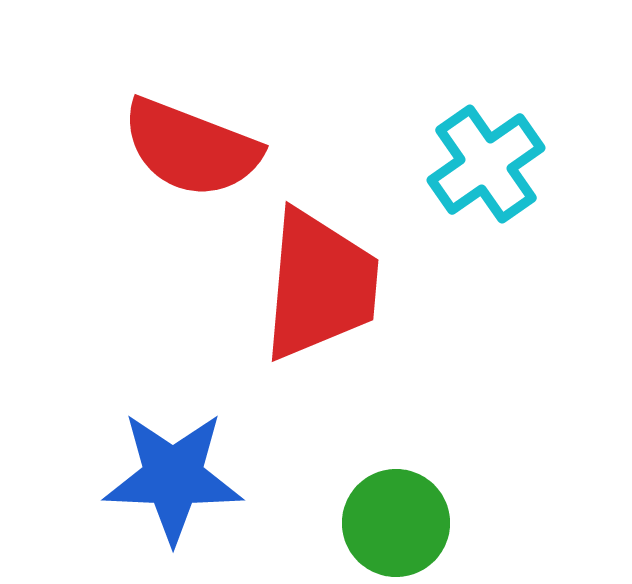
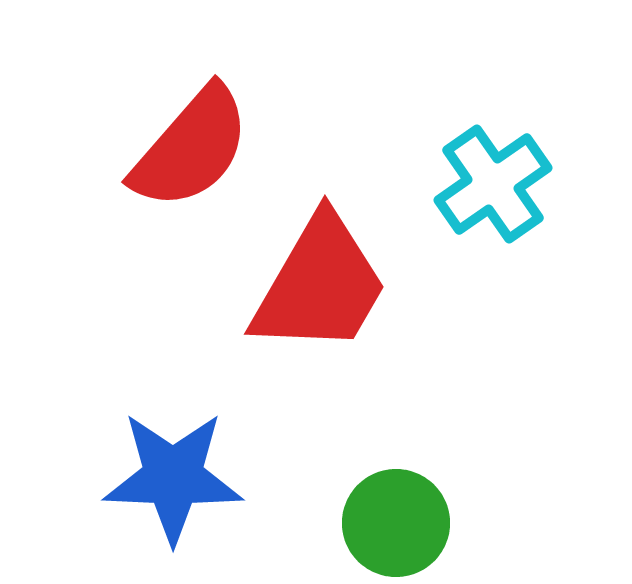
red semicircle: rotated 70 degrees counterclockwise
cyan cross: moved 7 px right, 20 px down
red trapezoid: rotated 25 degrees clockwise
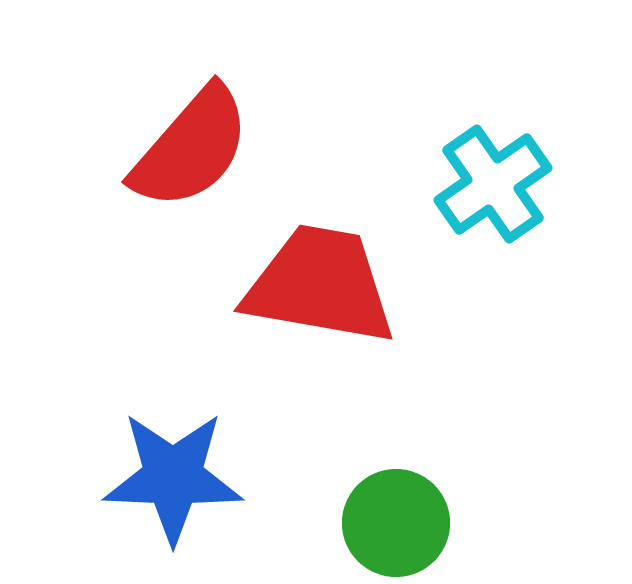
red trapezoid: rotated 110 degrees counterclockwise
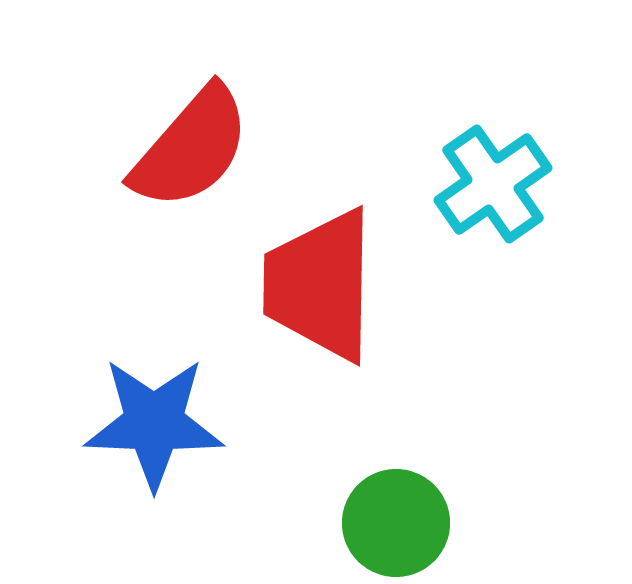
red trapezoid: rotated 99 degrees counterclockwise
blue star: moved 19 px left, 54 px up
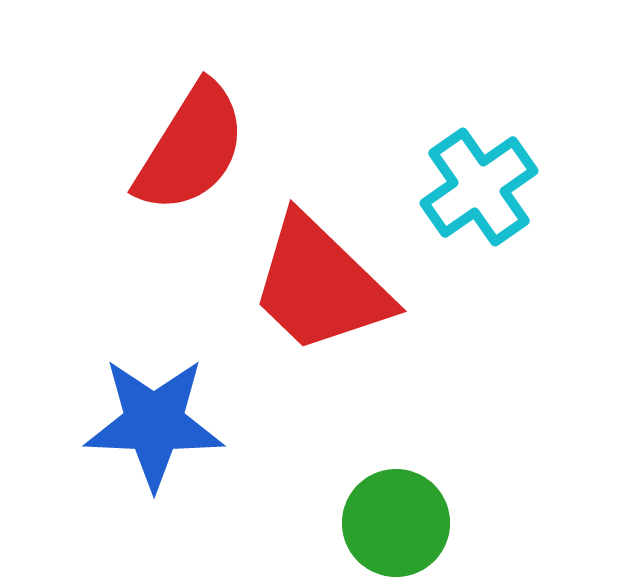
red semicircle: rotated 9 degrees counterclockwise
cyan cross: moved 14 px left, 3 px down
red trapezoid: rotated 47 degrees counterclockwise
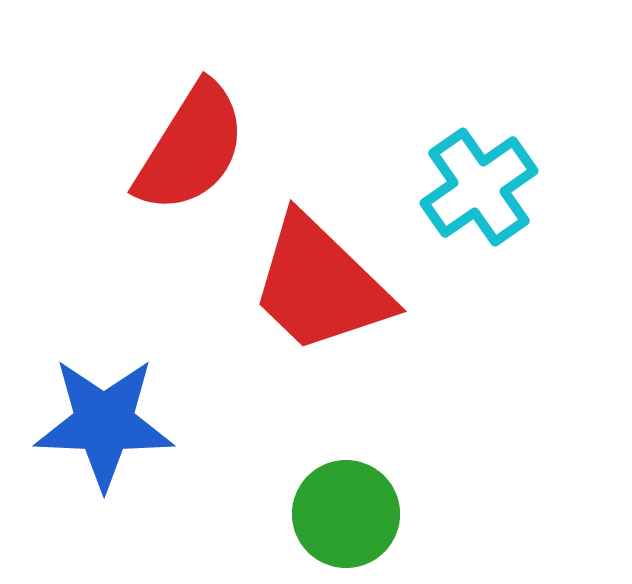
blue star: moved 50 px left
green circle: moved 50 px left, 9 px up
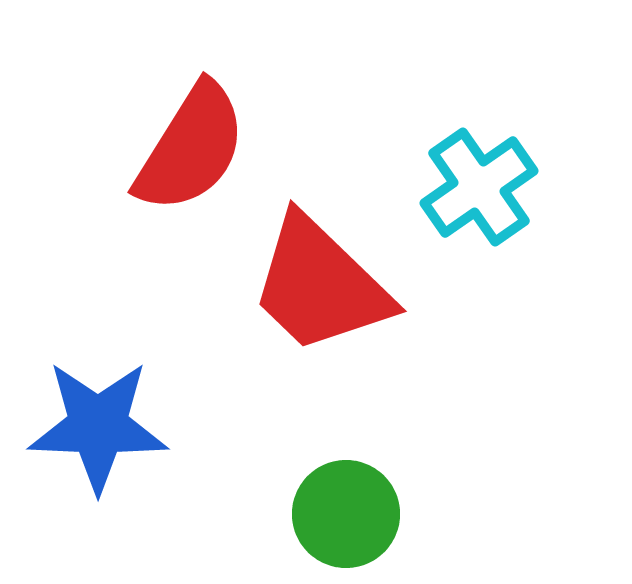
blue star: moved 6 px left, 3 px down
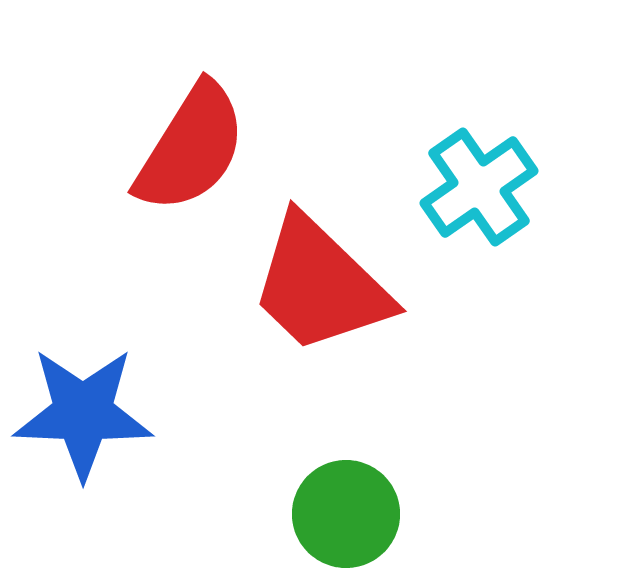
blue star: moved 15 px left, 13 px up
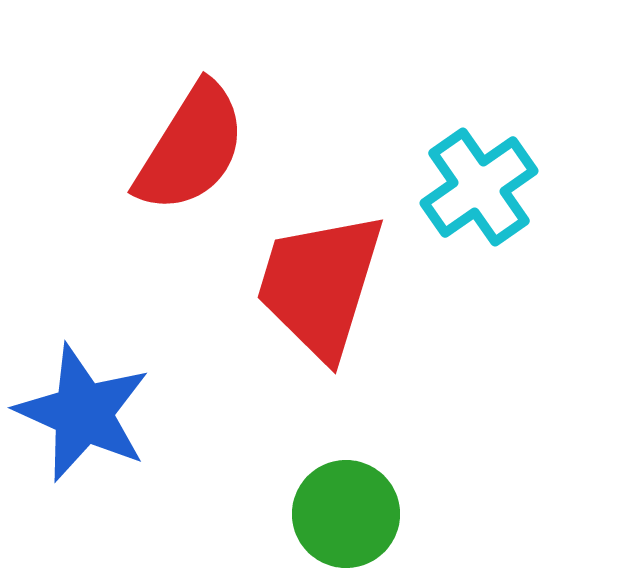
red trapezoid: rotated 63 degrees clockwise
blue star: rotated 22 degrees clockwise
